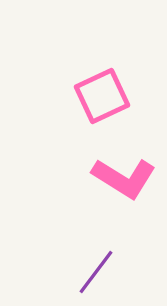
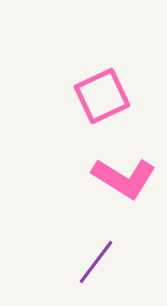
purple line: moved 10 px up
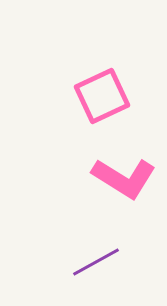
purple line: rotated 24 degrees clockwise
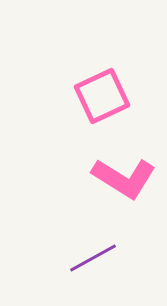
purple line: moved 3 px left, 4 px up
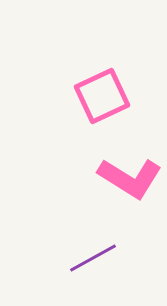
pink L-shape: moved 6 px right
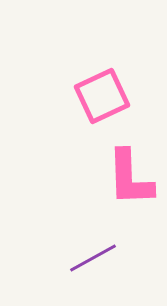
pink L-shape: rotated 56 degrees clockwise
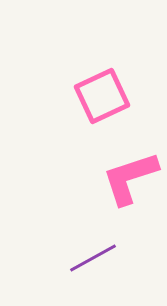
pink L-shape: rotated 74 degrees clockwise
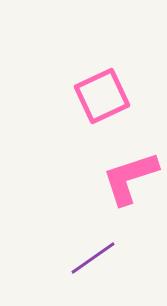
purple line: rotated 6 degrees counterclockwise
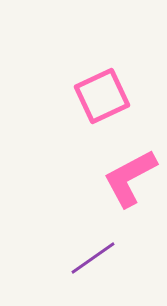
pink L-shape: rotated 10 degrees counterclockwise
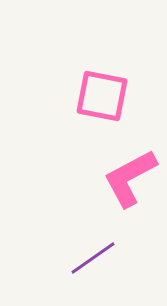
pink square: rotated 36 degrees clockwise
